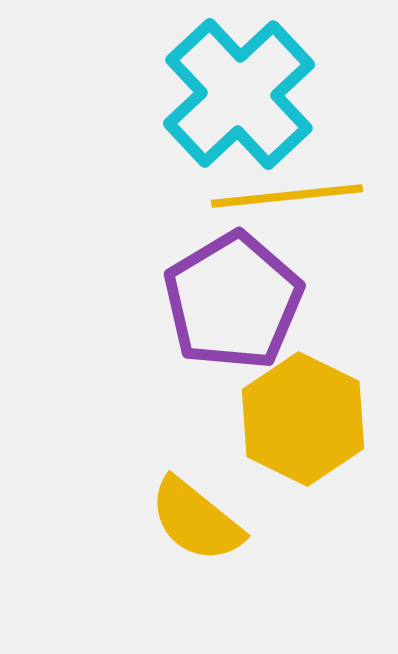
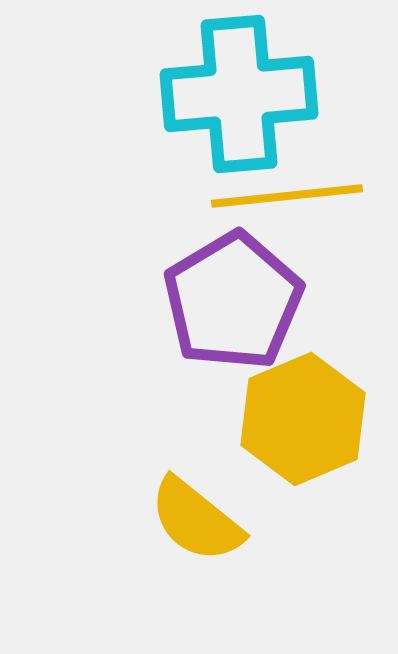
cyan cross: rotated 38 degrees clockwise
yellow hexagon: rotated 11 degrees clockwise
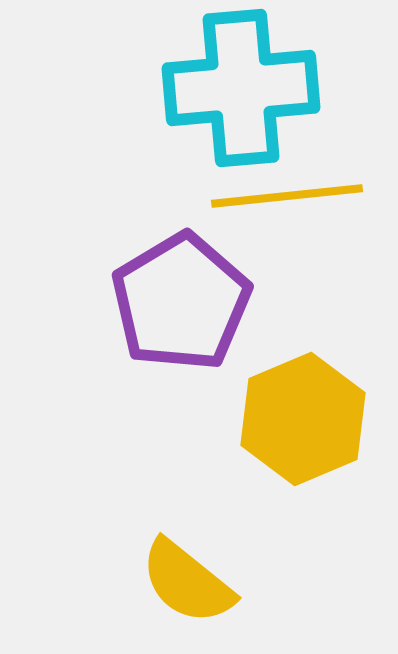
cyan cross: moved 2 px right, 6 px up
purple pentagon: moved 52 px left, 1 px down
yellow semicircle: moved 9 px left, 62 px down
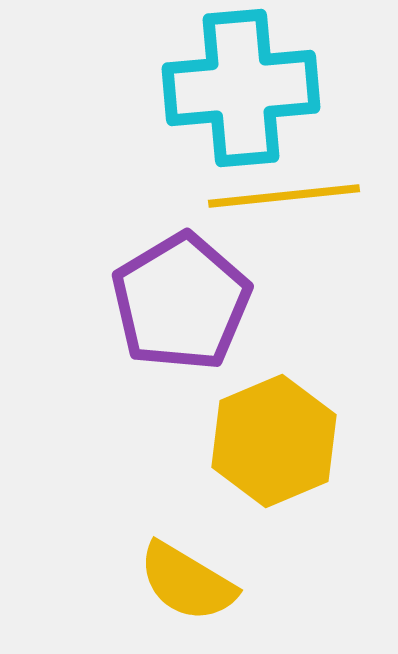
yellow line: moved 3 px left
yellow hexagon: moved 29 px left, 22 px down
yellow semicircle: rotated 8 degrees counterclockwise
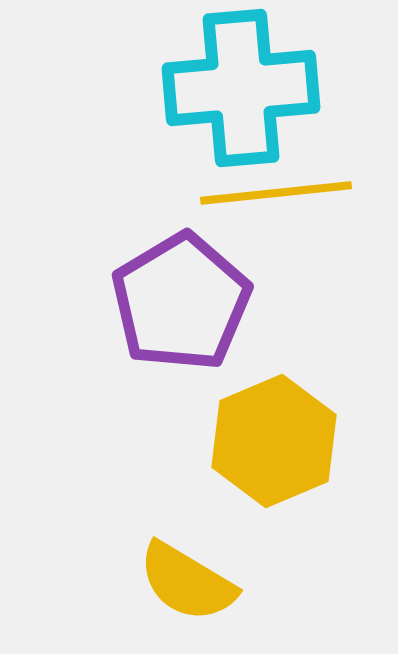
yellow line: moved 8 px left, 3 px up
